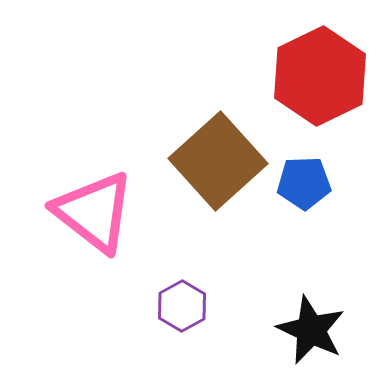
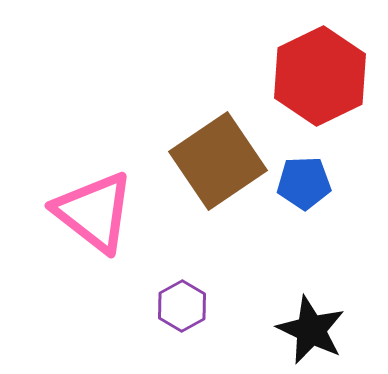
brown square: rotated 8 degrees clockwise
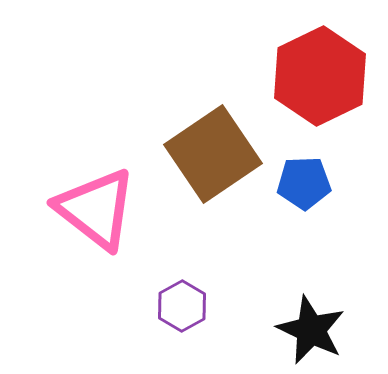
brown square: moved 5 px left, 7 px up
pink triangle: moved 2 px right, 3 px up
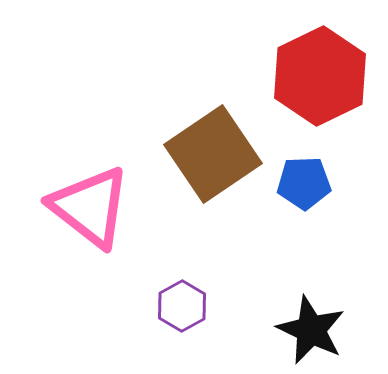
pink triangle: moved 6 px left, 2 px up
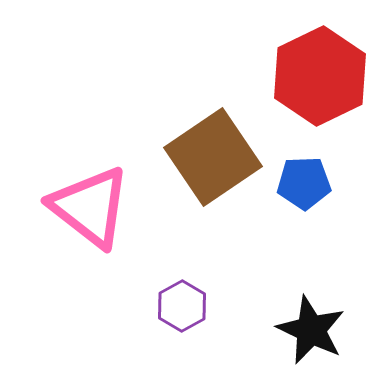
brown square: moved 3 px down
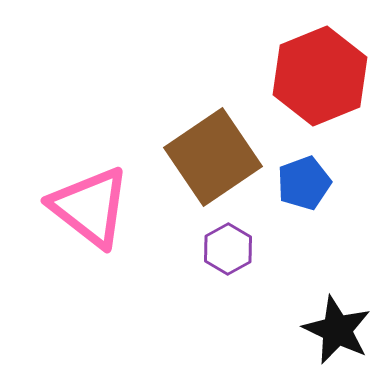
red hexagon: rotated 4 degrees clockwise
blue pentagon: rotated 18 degrees counterclockwise
purple hexagon: moved 46 px right, 57 px up
black star: moved 26 px right
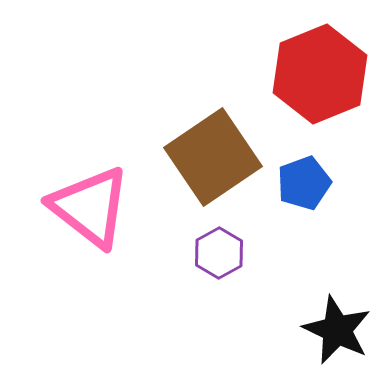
red hexagon: moved 2 px up
purple hexagon: moved 9 px left, 4 px down
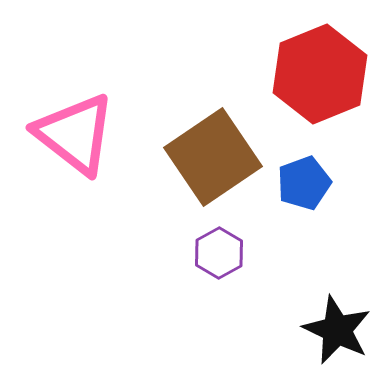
pink triangle: moved 15 px left, 73 px up
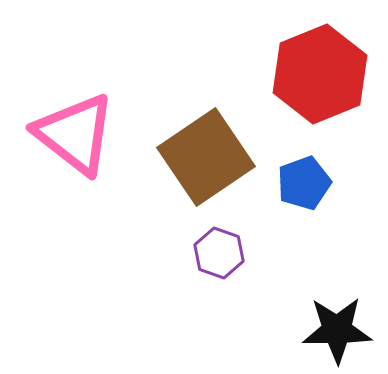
brown square: moved 7 px left
purple hexagon: rotated 12 degrees counterclockwise
black star: rotated 26 degrees counterclockwise
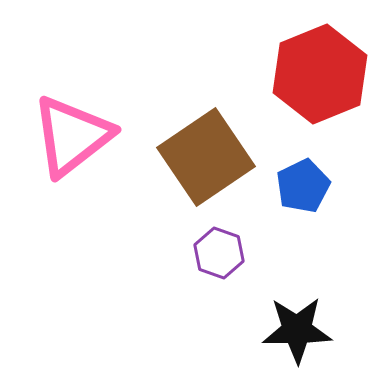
pink triangle: moved 3 px left, 2 px down; rotated 44 degrees clockwise
blue pentagon: moved 1 px left, 3 px down; rotated 6 degrees counterclockwise
black star: moved 40 px left
